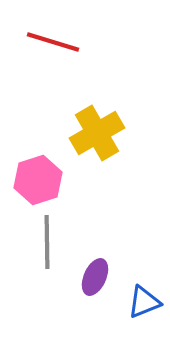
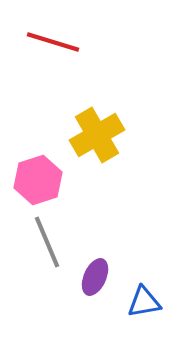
yellow cross: moved 2 px down
gray line: rotated 22 degrees counterclockwise
blue triangle: rotated 12 degrees clockwise
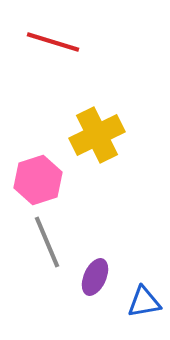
yellow cross: rotated 4 degrees clockwise
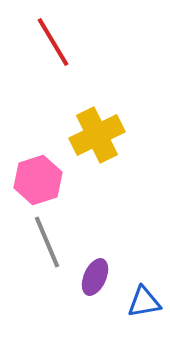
red line: rotated 42 degrees clockwise
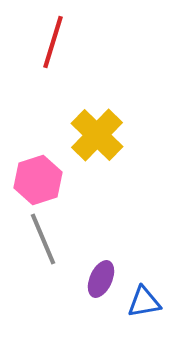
red line: rotated 48 degrees clockwise
yellow cross: rotated 20 degrees counterclockwise
gray line: moved 4 px left, 3 px up
purple ellipse: moved 6 px right, 2 px down
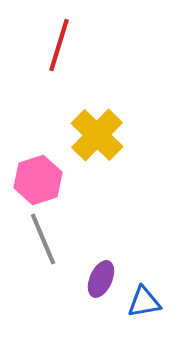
red line: moved 6 px right, 3 px down
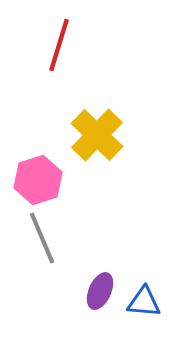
gray line: moved 1 px left, 1 px up
purple ellipse: moved 1 px left, 12 px down
blue triangle: rotated 15 degrees clockwise
